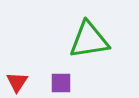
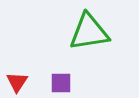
green triangle: moved 8 px up
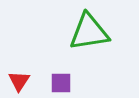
red triangle: moved 2 px right, 1 px up
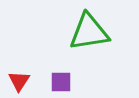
purple square: moved 1 px up
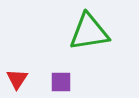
red triangle: moved 2 px left, 2 px up
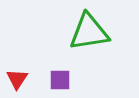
purple square: moved 1 px left, 2 px up
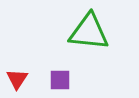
green triangle: rotated 15 degrees clockwise
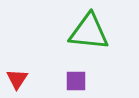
purple square: moved 16 px right, 1 px down
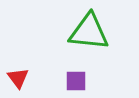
red triangle: moved 1 px right, 1 px up; rotated 10 degrees counterclockwise
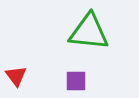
red triangle: moved 2 px left, 2 px up
